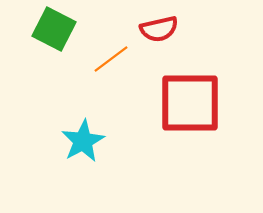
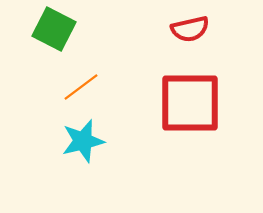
red semicircle: moved 31 px right
orange line: moved 30 px left, 28 px down
cyan star: rotated 15 degrees clockwise
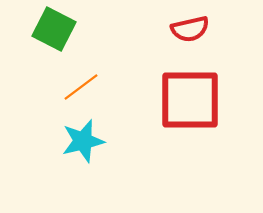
red square: moved 3 px up
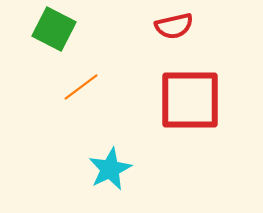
red semicircle: moved 16 px left, 3 px up
cyan star: moved 27 px right, 28 px down; rotated 12 degrees counterclockwise
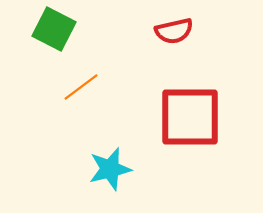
red semicircle: moved 5 px down
red square: moved 17 px down
cyan star: rotated 12 degrees clockwise
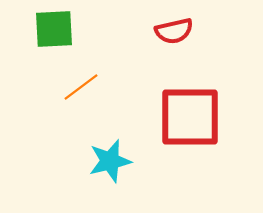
green square: rotated 30 degrees counterclockwise
cyan star: moved 8 px up
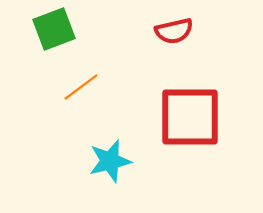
green square: rotated 18 degrees counterclockwise
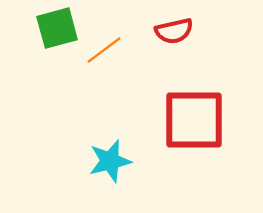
green square: moved 3 px right, 1 px up; rotated 6 degrees clockwise
orange line: moved 23 px right, 37 px up
red square: moved 4 px right, 3 px down
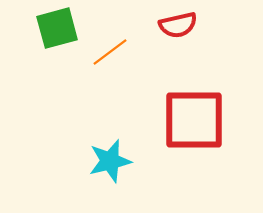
red semicircle: moved 4 px right, 6 px up
orange line: moved 6 px right, 2 px down
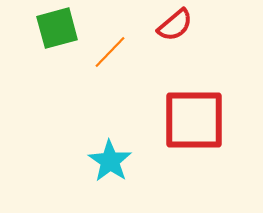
red semicircle: moved 3 px left; rotated 27 degrees counterclockwise
orange line: rotated 9 degrees counterclockwise
cyan star: rotated 24 degrees counterclockwise
